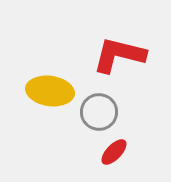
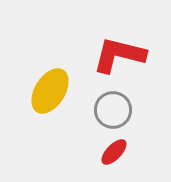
yellow ellipse: rotated 66 degrees counterclockwise
gray circle: moved 14 px right, 2 px up
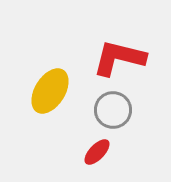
red L-shape: moved 3 px down
red ellipse: moved 17 px left
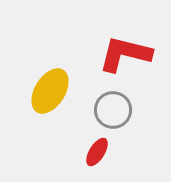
red L-shape: moved 6 px right, 4 px up
red ellipse: rotated 12 degrees counterclockwise
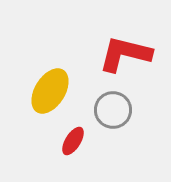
red ellipse: moved 24 px left, 11 px up
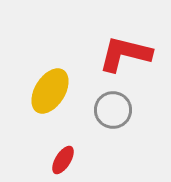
red ellipse: moved 10 px left, 19 px down
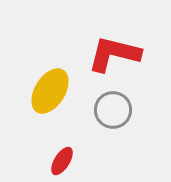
red L-shape: moved 11 px left
red ellipse: moved 1 px left, 1 px down
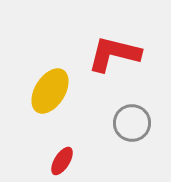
gray circle: moved 19 px right, 13 px down
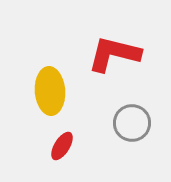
yellow ellipse: rotated 36 degrees counterclockwise
red ellipse: moved 15 px up
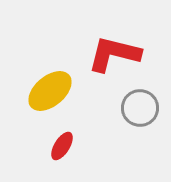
yellow ellipse: rotated 54 degrees clockwise
gray circle: moved 8 px right, 15 px up
